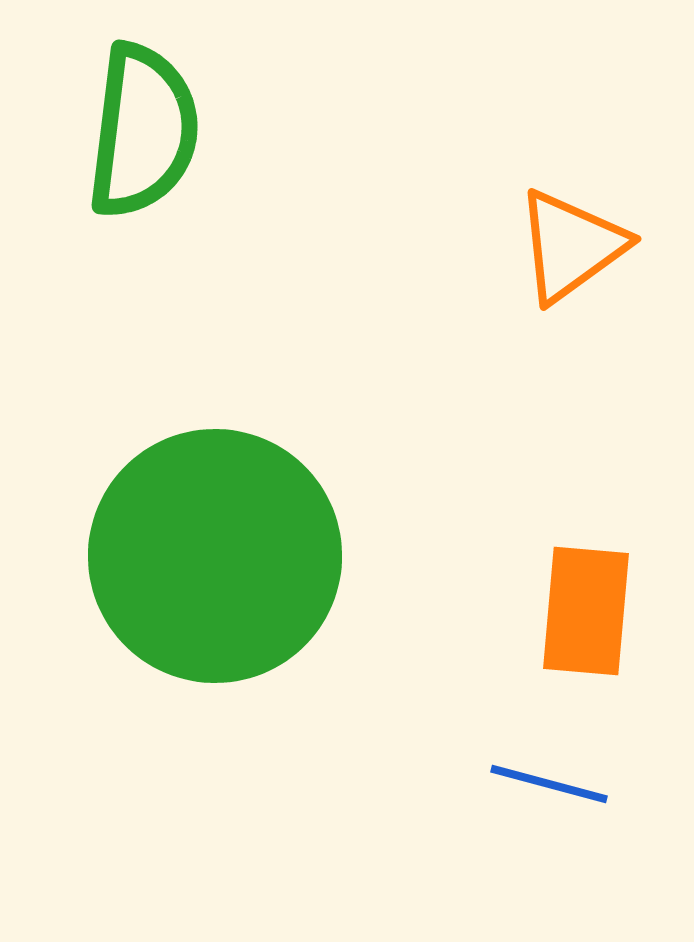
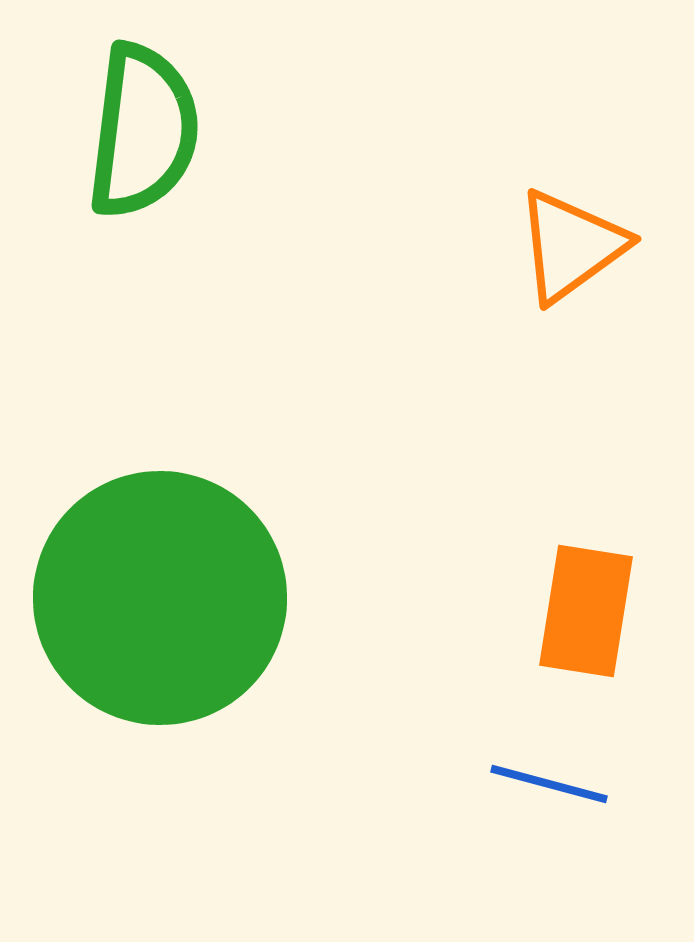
green circle: moved 55 px left, 42 px down
orange rectangle: rotated 4 degrees clockwise
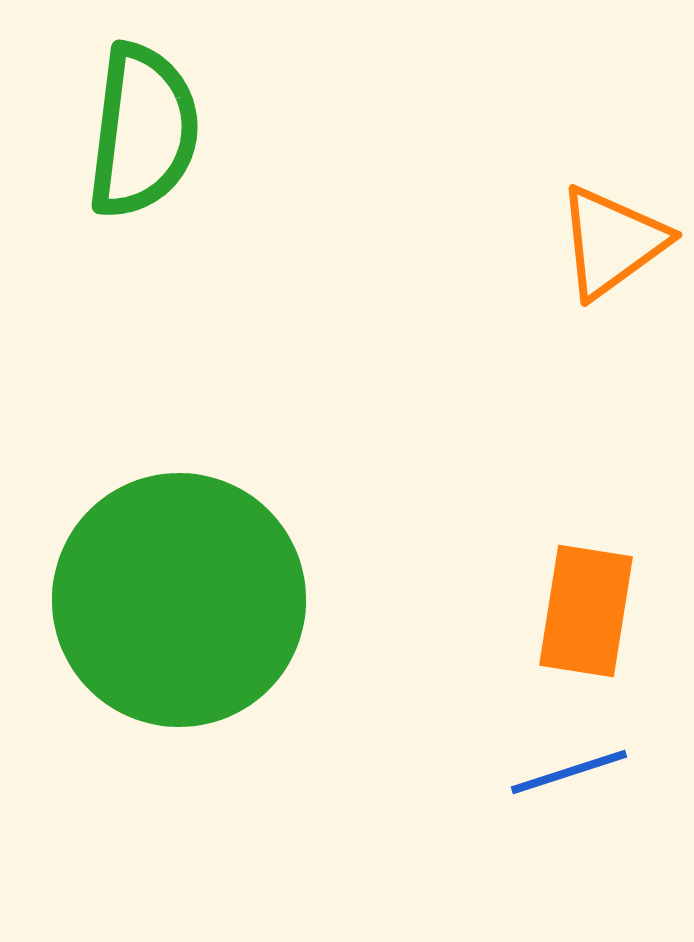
orange triangle: moved 41 px right, 4 px up
green circle: moved 19 px right, 2 px down
blue line: moved 20 px right, 12 px up; rotated 33 degrees counterclockwise
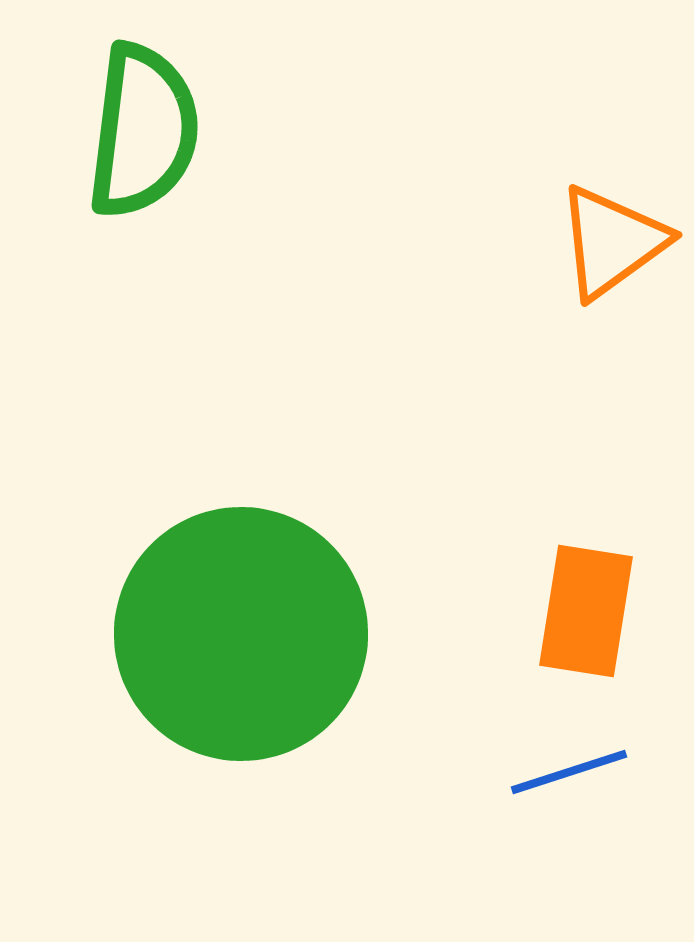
green circle: moved 62 px right, 34 px down
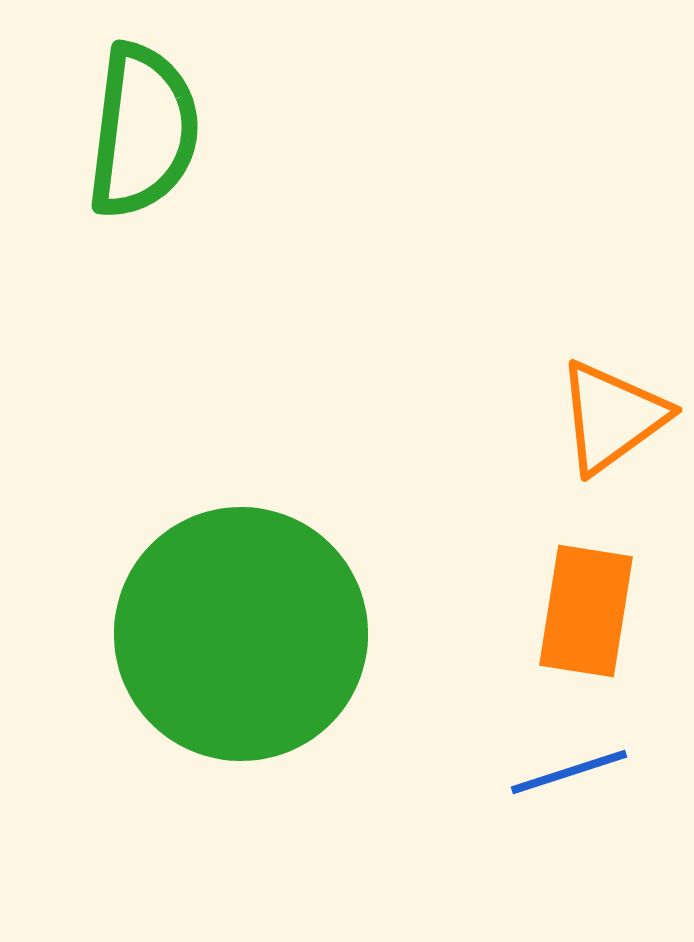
orange triangle: moved 175 px down
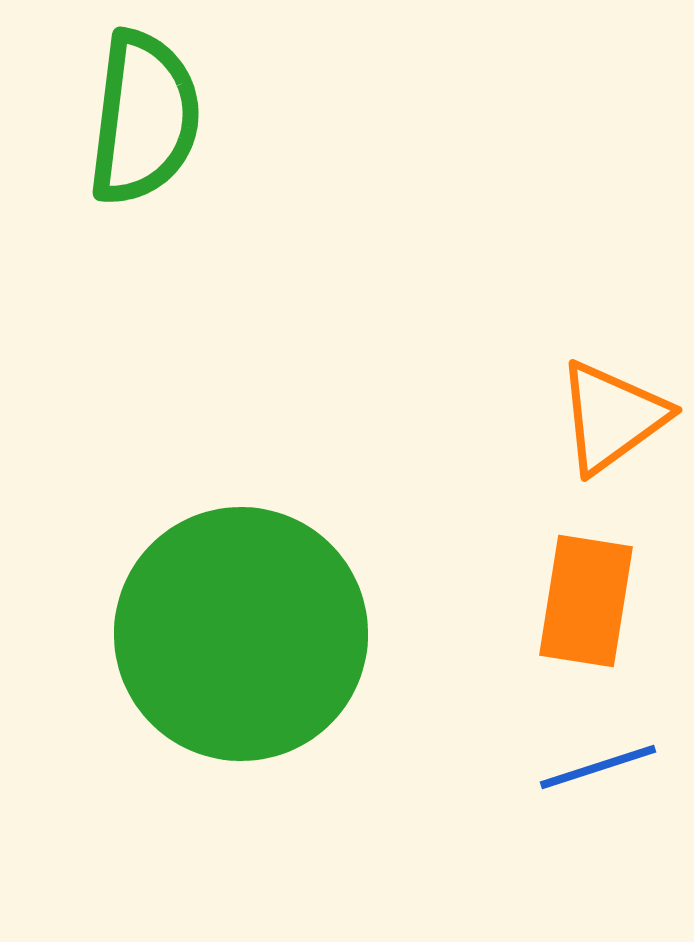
green semicircle: moved 1 px right, 13 px up
orange rectangle: moved 10 px up
blue line: moved 29 px right, 5 px up
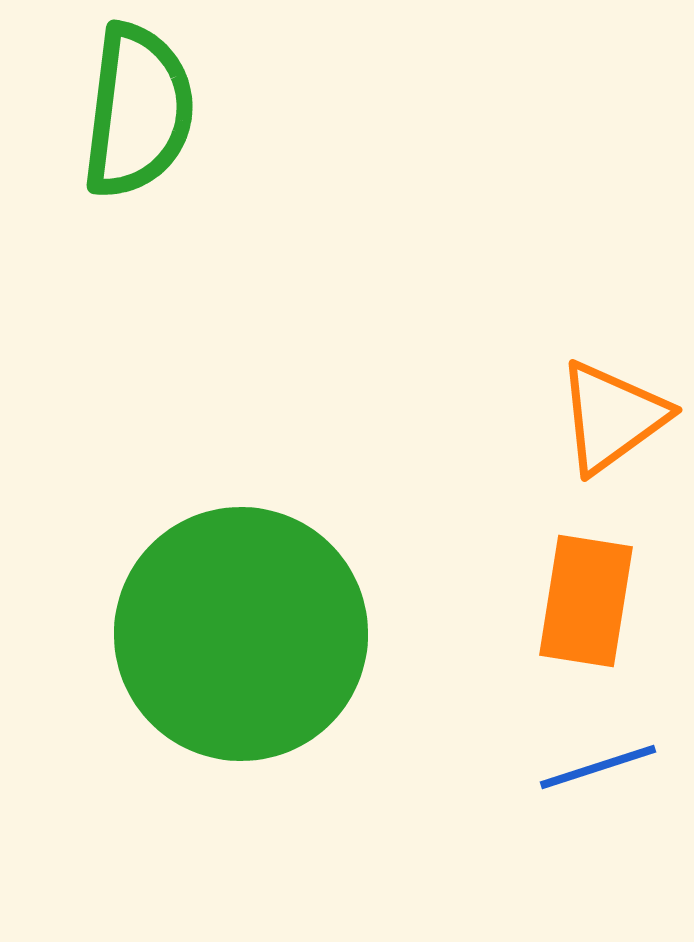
green semicircle: moved 6 px left, 7 px up
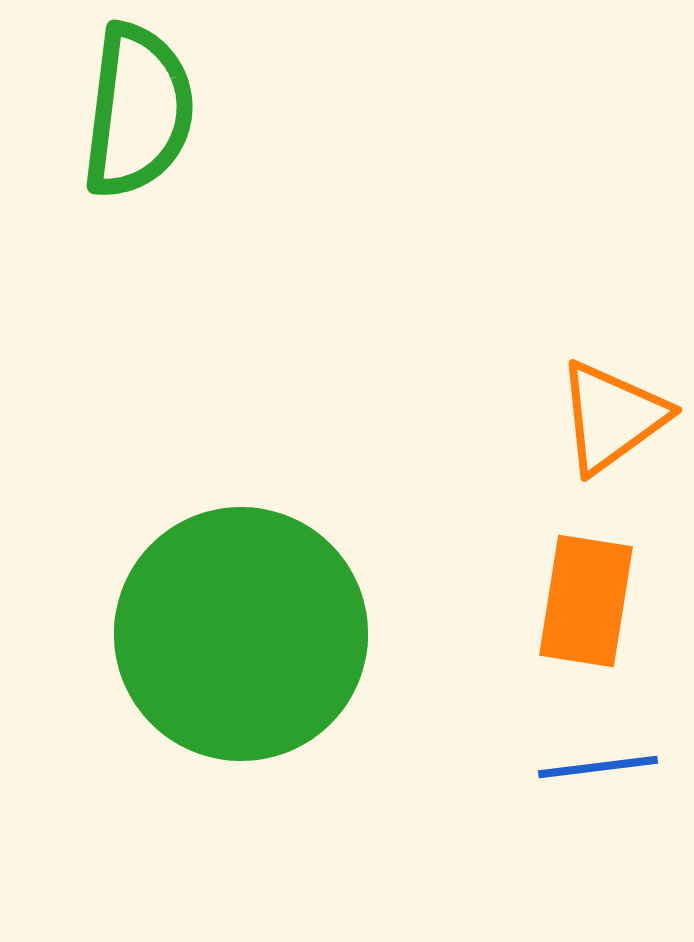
blue line: rotated 11 degrees clockwise
